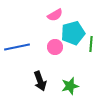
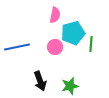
pink semicircle: rotated 49 degrees counterclockwise
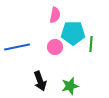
cyan pentagon: rotated 15 degrees clockwise
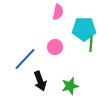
pink semicircle: moved 3 px right, 3 px up
cyan pentagon: moved 11 px right, 4 px up
blue line: moved 8 px right, 12 px down; rotated 35 degrees counterclockwise
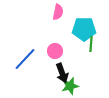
pink circle: moved 4 px down
black arrow: moved 22 px right, 8 px up
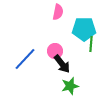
black arrow: moved 9 px up; rotated 18 degrees counterclockwise
